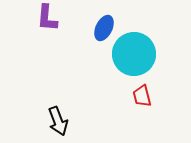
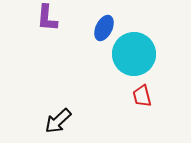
black arrow: rotated 68 degrees clockwise
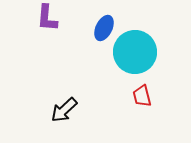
cyan circle: moved 1 px right, 2 px up
black arrow: moved 6 px right, 11 px up
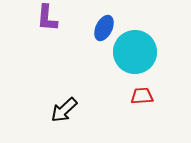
red trapezoid: rotated 100 degrees clockwise
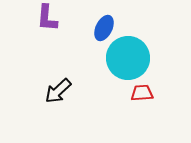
cyan circle: moved 7 px left, 6 px down
red trapezoid: moved 3 px up
black arrow: moved 6 px left, 19 px up
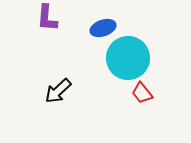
blue ellipse: moved 1 px left; rotated 45 degrees clockwise
red trapezoid: rotated 125 degrees counterclockwise
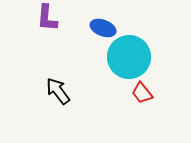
blue ellipse: rotated 40 degrees clockwise
cyan circle: moved 1 px right, 1 px up
black arrow: rotated 96 degrees clockwise
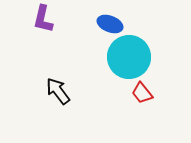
purple L-shape: moved 4 px left, 1 px down; rotated 8 degrees clockwise
blue ellipse: moved 7 px right, 4 px up
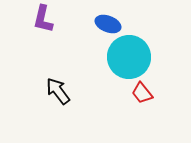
blue ellipse: moved 2 px left
